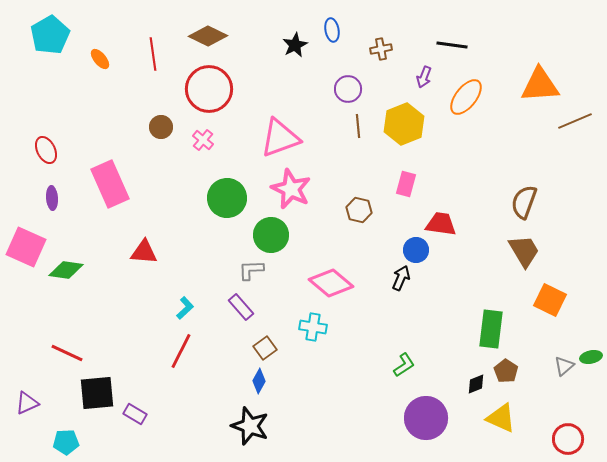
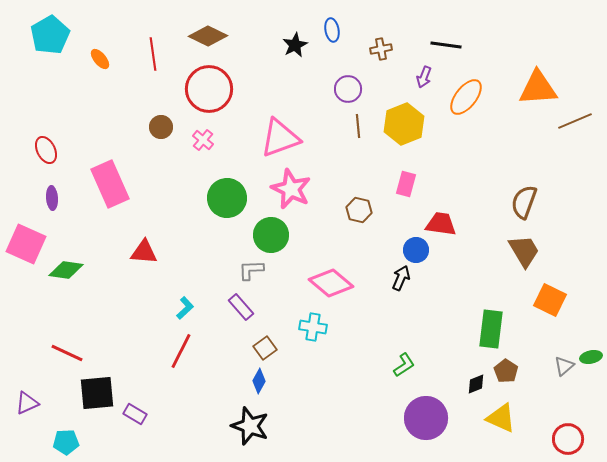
black line at (452, 45): moved 6 px left
orange triangle at (540, 85): moved 2 px left, 3 px down
pink square at (26, 247): moved 3 px up
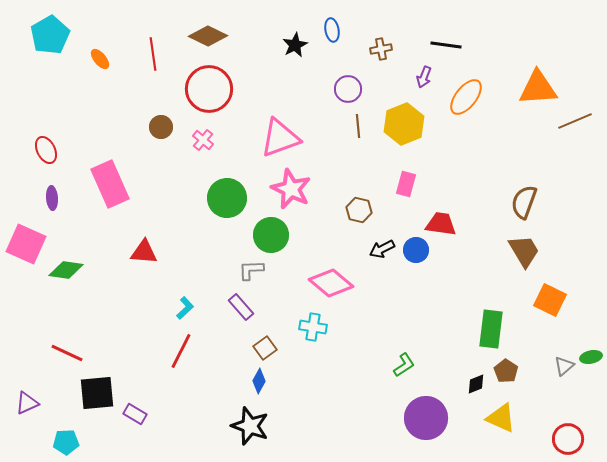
black arrow at (401, 278): moved 19 px left, 29 px up; rotated 140 degrees counterclockwise
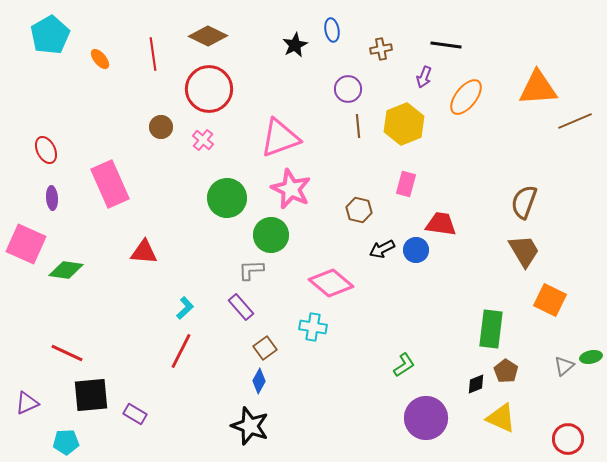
black square at (97, 393): moved 6 px left, 2 px down
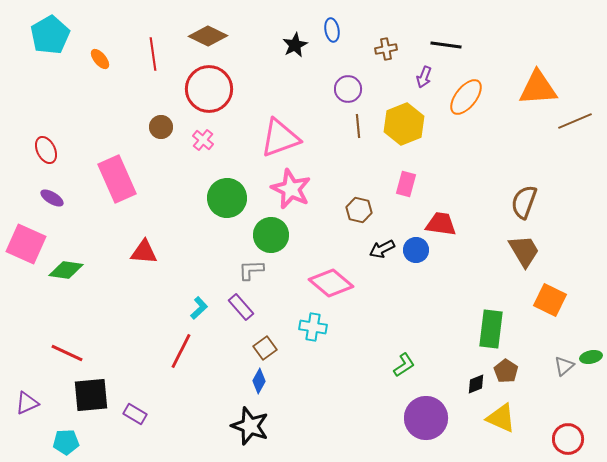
brown cross at (381, 49): moved 5 px right
pink rectangle at (110, 184): moved 7 px right, 5 px up
purple ellipse at (52, 198): rotated 55 degrees counterclockwise
cyan L-shape at (185, 308): moved 14 px right
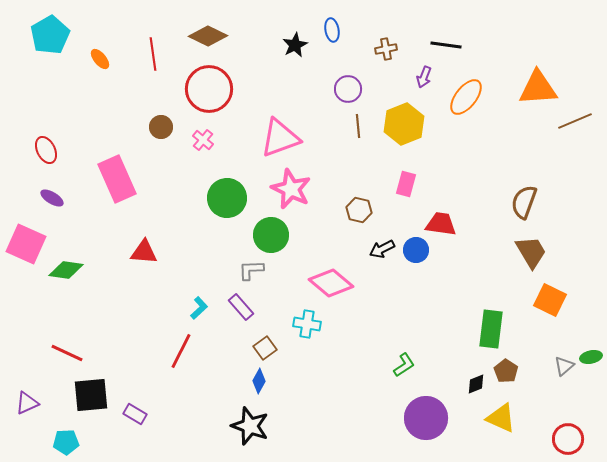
brown trapezoid at (524, 251): moved 7 px right, 1 px down
cyan cross at (313, 327): moved 6 px left, 3 px up
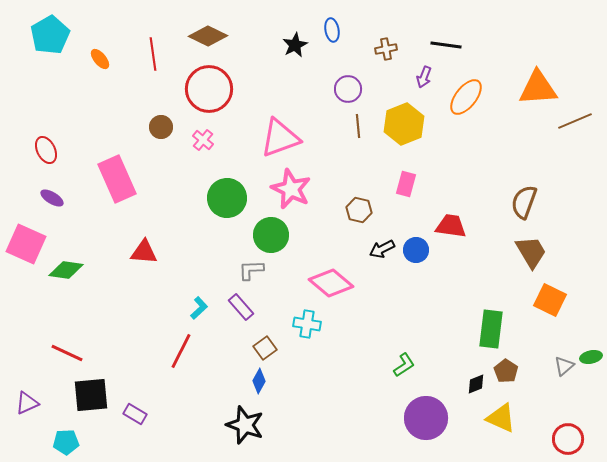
red trapezoid at (441, 224): moved 10 px right, 2 px down
black star at (250, 426): moved 5 px left, 1 px up
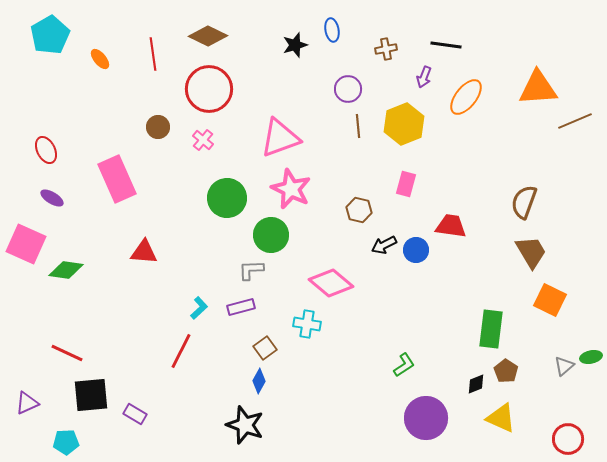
black star at (295, 45): rotated 10 degrees clockwise
brown circle at (161, 127): moved 3 px left
black arrow at (382, 249): moved 2 px right, 4 px up
purple rectangle at (241, 307): rotated 64 degrees counterclockwise
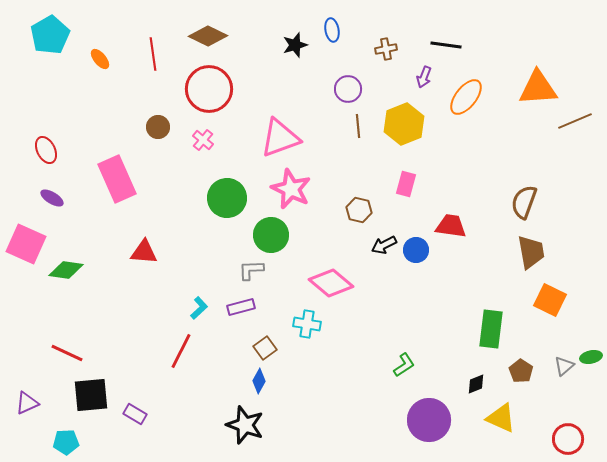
brown trapezoid at (531, 252): rotated 21 degrees clockwise
brown pentagon at (506, 371): moved 15 px right
purple circle at (426, 418): moved 3 px right, 2 px down
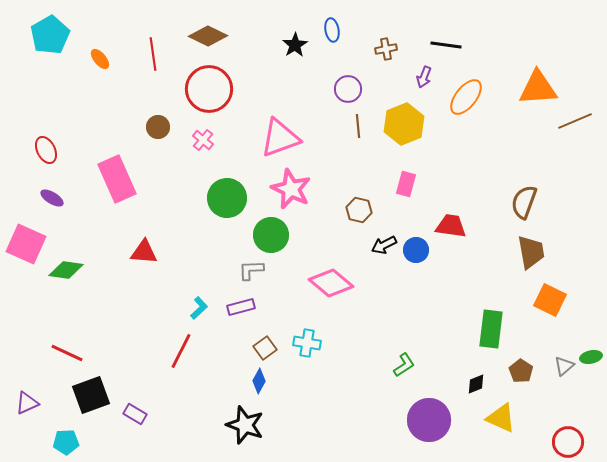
black star at (295, 45): rotated 15 degrees counterclockwise
cyan cross at (307, 324): moved 19 px down
black square at (91, 395): rotated 15 degrees counterclockwise
red circle at (568, 439): moved 3 px down
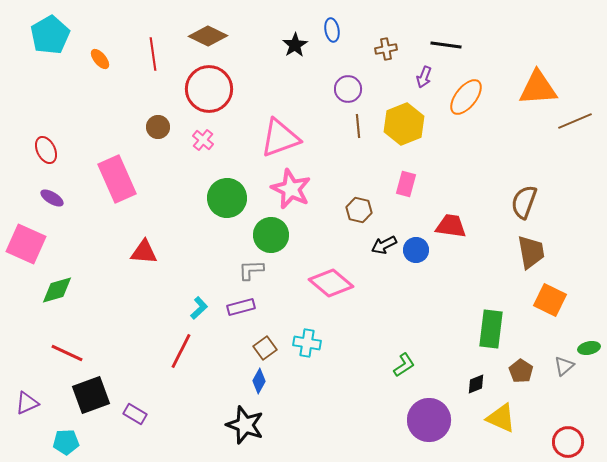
green diamond at (66, 270): moved 9 px left, 20 px down; rotated 24 degrees counterclockwise
green ellipse at (591, 357): moved 2 px left, 9 px up
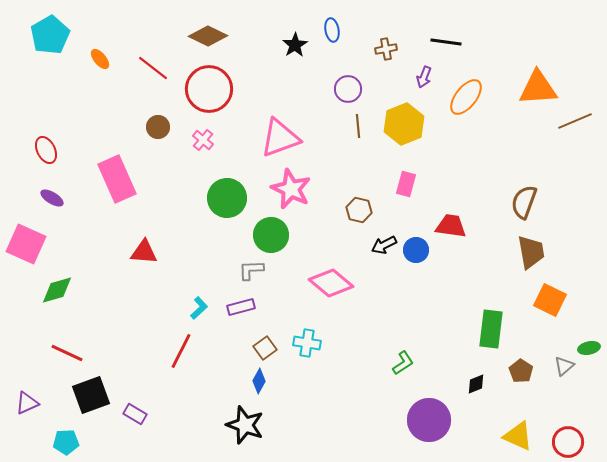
black line at (446, 45): moved 3 px up
red line at (153, 54): moved 14 px down; rotated 44 degrees counterclockwise
green L-shape at (404, 365): moved 1 px left, 2 px up
yellow triangle at (501, 418): moved 17 px right, 18 px down
